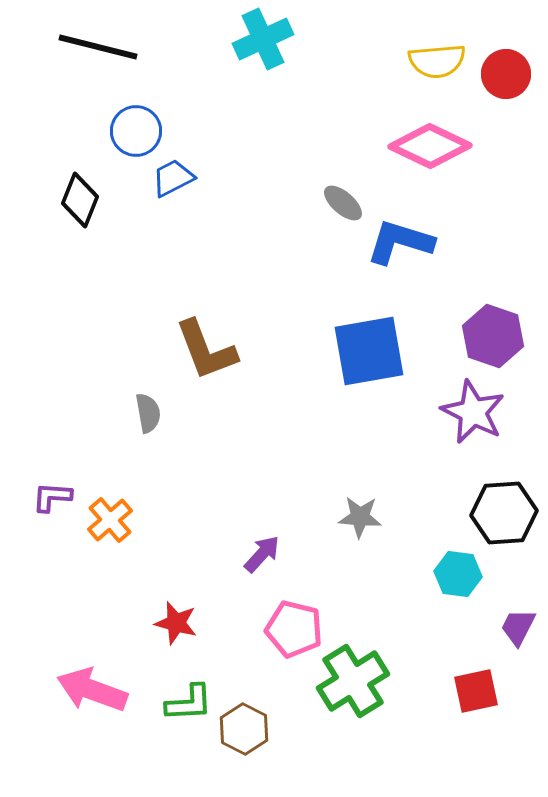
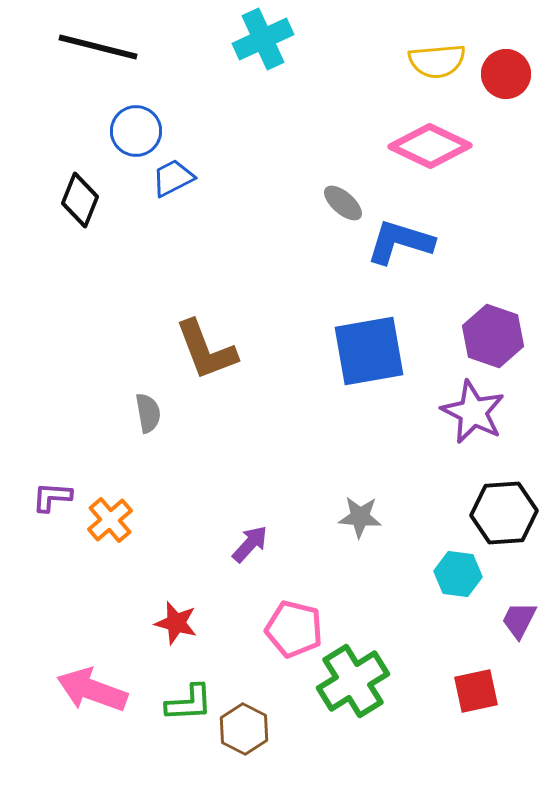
purple arrow: moved 12 px left, 10 px up
purple trapezoid: moved 1 px right, 7 px up
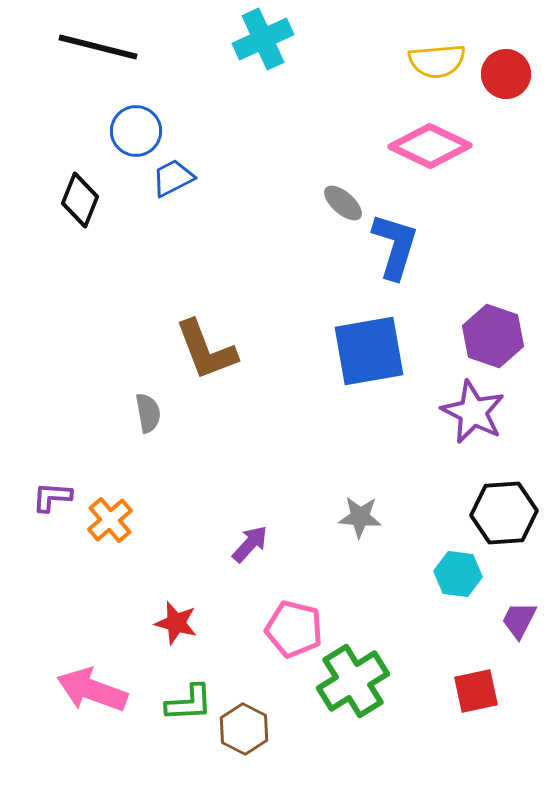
blue L-shape: moved 5 px left, 4 px down; rotated 90 degrees clockwise
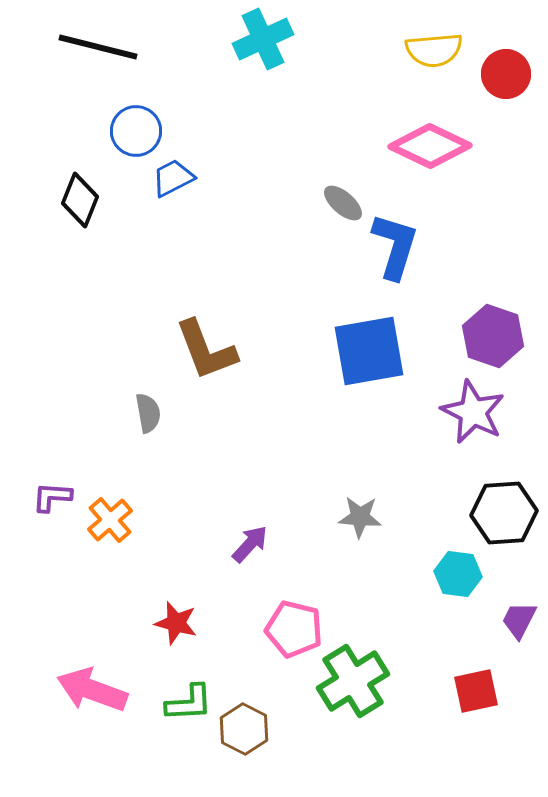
yellow semicircle: moved 3 px left, 11 px up
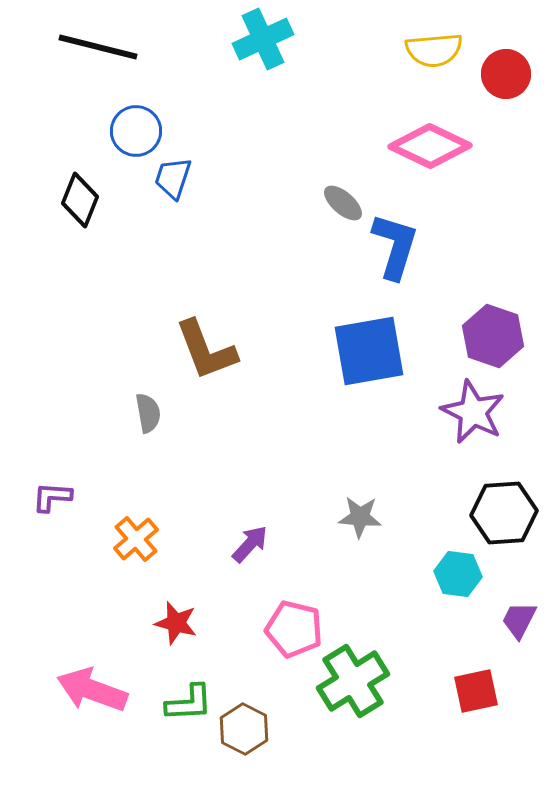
blue trapezoid: rotated 45 degrees counterclockwise
orange cross: moved 26 px right, 19 px down
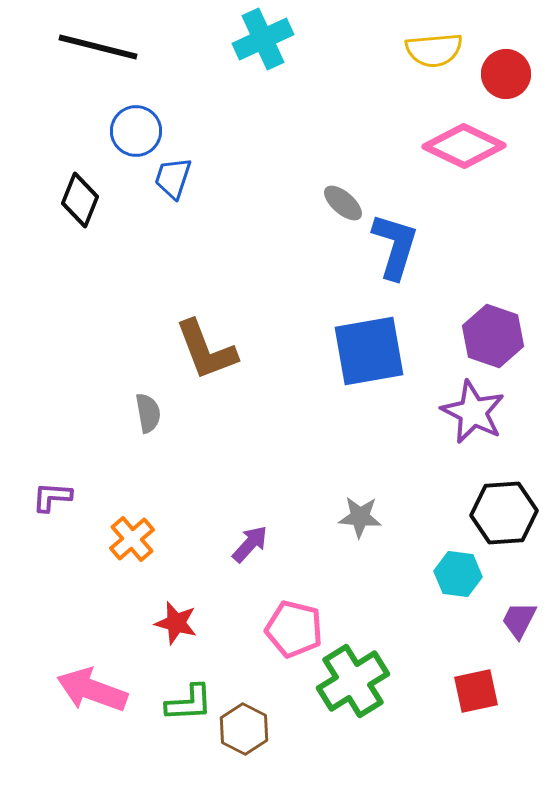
pink diamond: moved 34 px right
orange cross: moved 4 px left
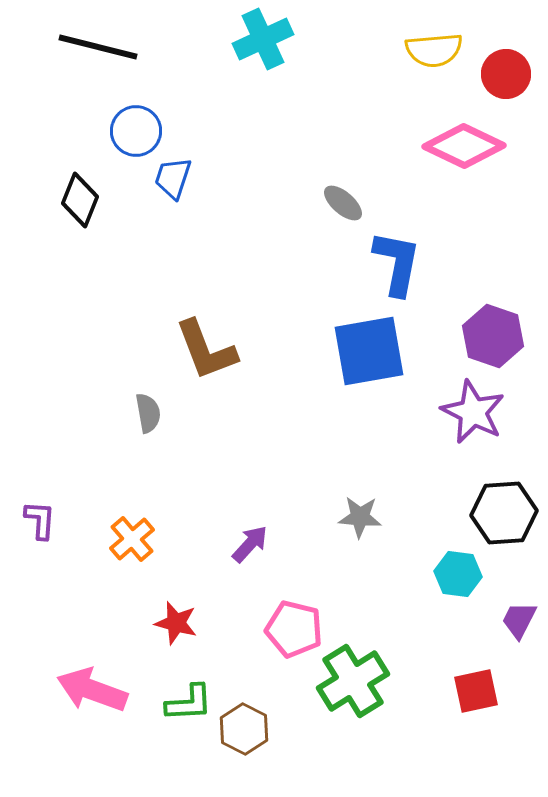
blue L-shape: moved 2 px right, 17 px down; rotated 6 degrees counterclockwise
purple L-shape: moved 12 px left, 23 px down; rotated 90 degrees clockwise
